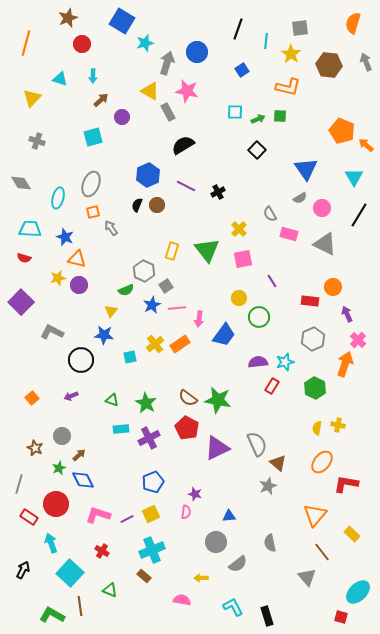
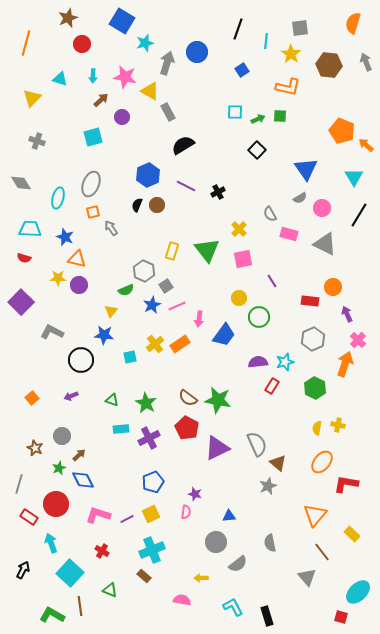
pink star at (187, 91): moved 62 px left, 14 px up
yellow star at (58, 278): rotated 14 degrees clockwise
pink line at (177, 308): moved 2 px up; rotated 18 degrees counterclockwise
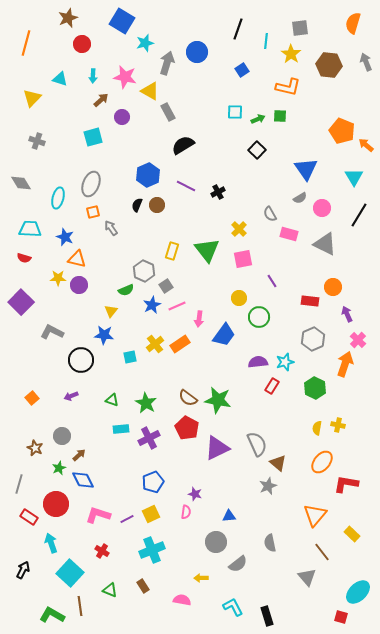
brown rectangle at (144, 576): moved 1 px left, 10 px down; rotated 16 degrees clockwise
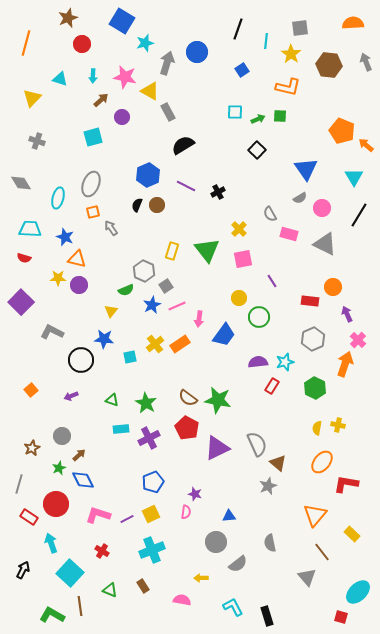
orange semicircle at (353, 23): rotated 70 degrees clockwise
blue star at (104, 335): moved 4 px down
orange square at (32, 398): moved 1 px left, 8 px up
brown star at (35, 448): moved 3 px left; rotated 21 degrees clockwise
